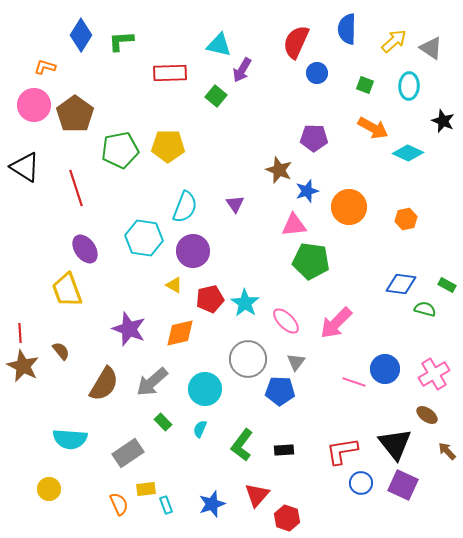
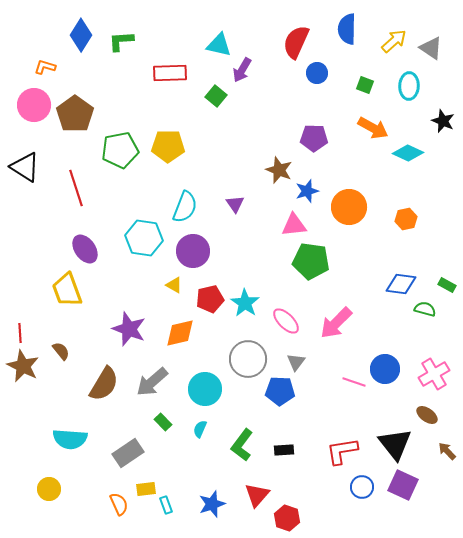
blue circle at (361, 483): moved 1 px right, 4 px down
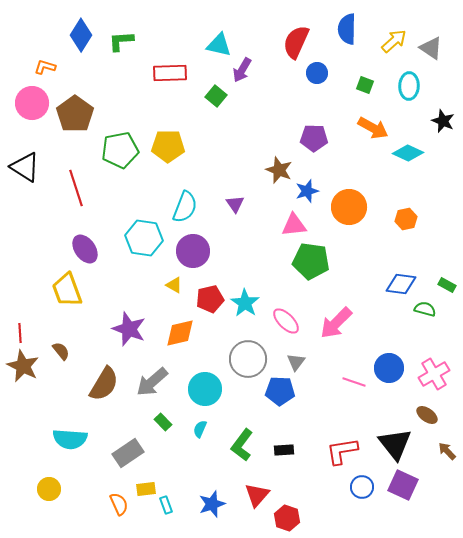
pink circle at (34, 105): moved 2 px left, 2 px up
blue circle at (385, 369): moved 4 px right, 1 px up
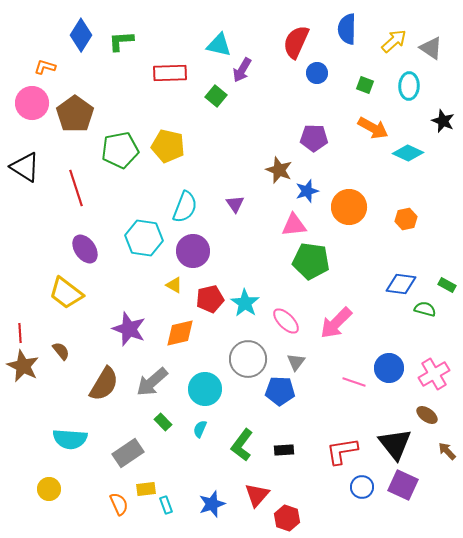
yellow pentagon at (168, 146): rotated 12 degrees clockwise
yellow trapezoid at (67, 290): moved 1 px left, 3 px down; rotated 33 degrees counterclockwise
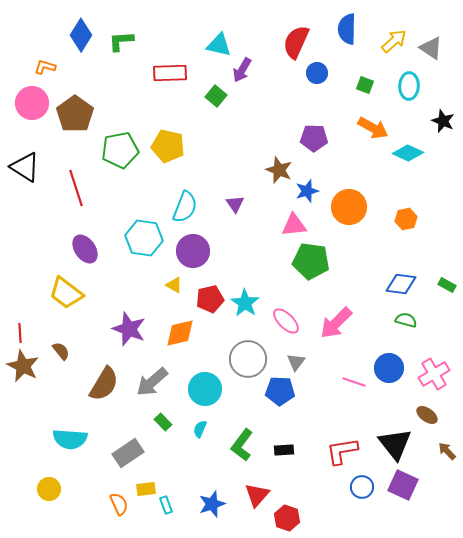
green semicircle at (425, 309): moved 19 px left, 11 px down
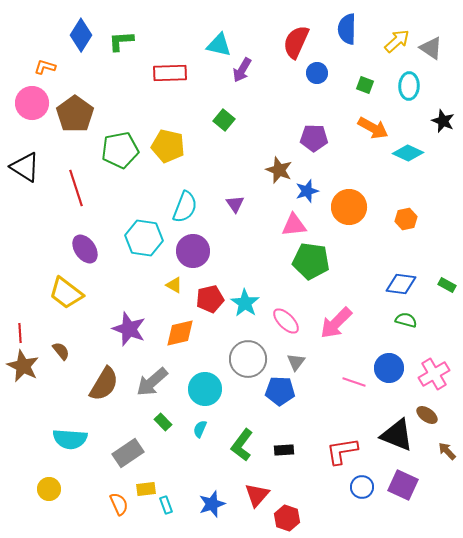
yellow arrow at (394, 41): moved 3 px right
green square at (216, 96): moved 8 px right, 24 px down
black triangle at (395, 444): moved 2 px right, 9 px up; rotated 30 degrees counterclockwise
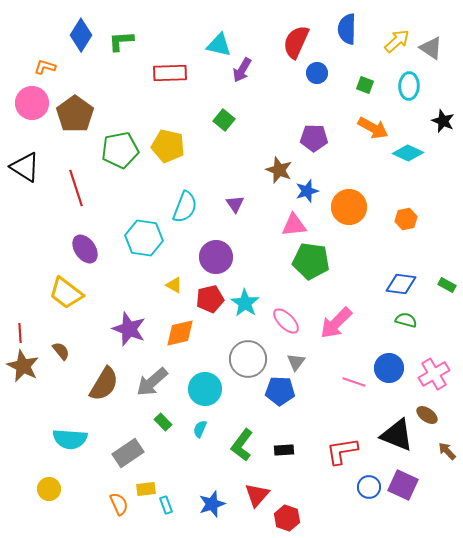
purple circle at (193, 251): moved 23 px right, 6 px down
blue circle at (362, 487): moved 7 px right
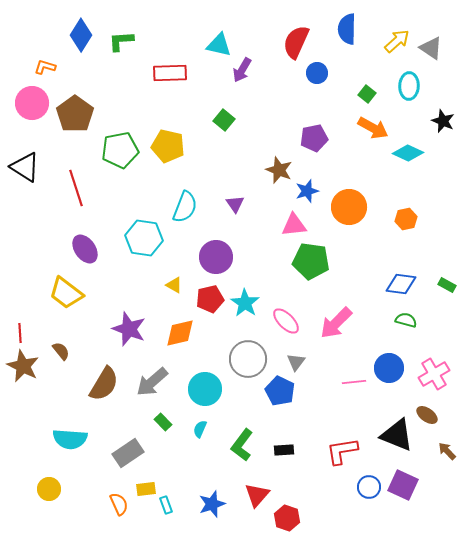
green square at (365, 85): moved 2 px right, 9 px down; rotated 18 degrees clockwise
purple pentagon at (314, 138): rotated 12 degrees counterclockwise
pink line at (354, 382): rotated 25 degrees counterclockwise
blue pentagon at (280, 391): rotated 24 degrees clockwise
